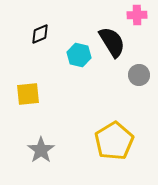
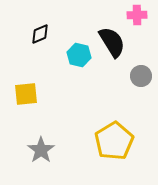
gray circle: moved 2 px right, 1 px down
yellow square: moved 2 px left
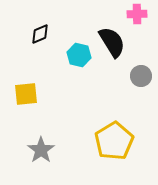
pink cross: moved 1 px up
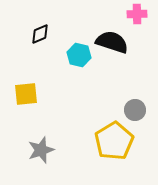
black semicircle: rotated 40 degrees counterclockwise
gray circle: moved 6 px left, 34 px down
gray star: rotated 16 degrees clockwise
